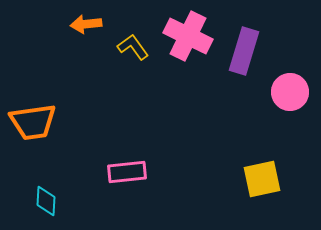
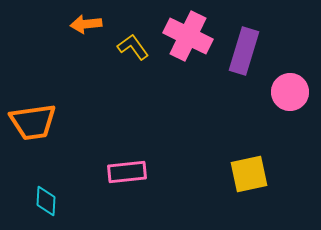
yellow square: moved 13 px left, 5 px up
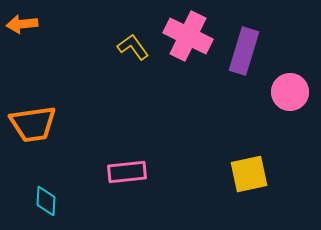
orange arrow: moved 64 px left
orange trapezoid: moved 2 px down
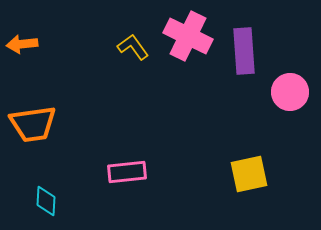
orange arrow: moved 20 px down
purple rectangle: rotated 21 degrees counterclockwise
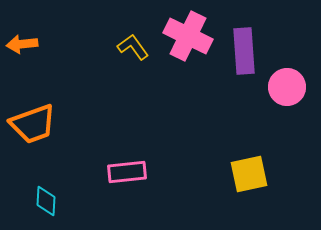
pink circle: moved 3 px left, 5 px up
orange trapezoid: rotated 12 degrees counterclockwise
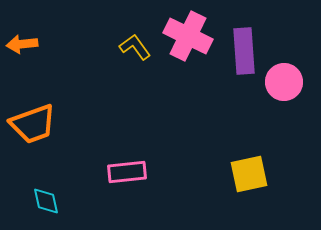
yellow L-shape: moved 2 px right
pink circle: moved 3 px left, 5 px up
cyan diamond: rotated 16 degrees counterclockwise
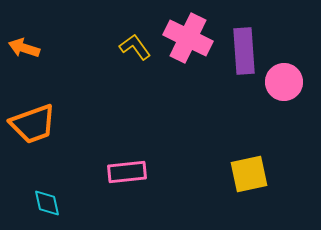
pink cross: moved 2 px down
orange arrow: moved 2 px right, 4 px down; rotated 24 degrees clockwise
cyan diamond: moved 1 px right, 2 px down
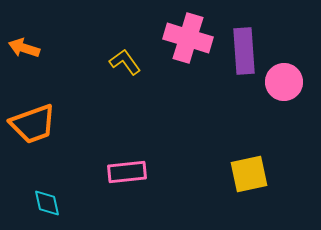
pink cross: rotated 9 degrees counterclockwise
yellow L-shape: moved 10 px left, 15 px down
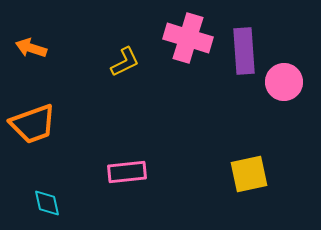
orange arrow: moved 7 px right
yellow L-shape: rotated 100 degrees clockwise
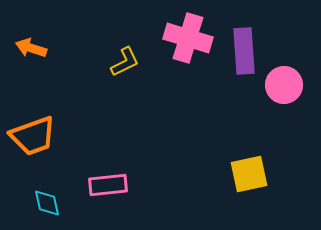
pink circle: moved 3 px down
orange trapezoid: moved 12 px down
pink rectangle: moved 19 px left, 13 px down
